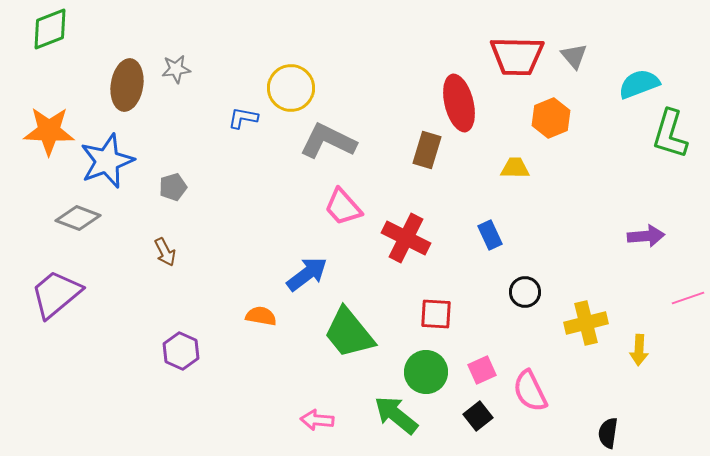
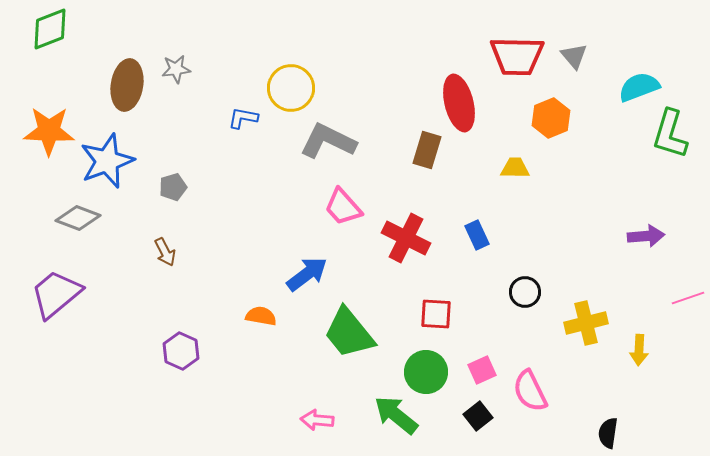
cyan semicircle: moved 3 px down
blue rectangle: moved 13 px left
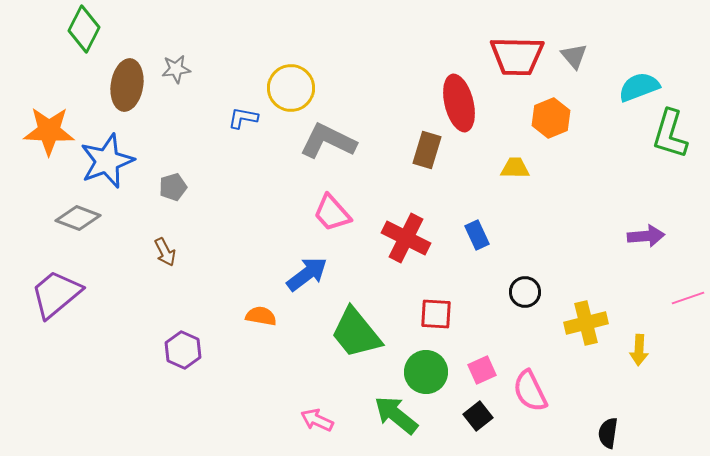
green diamond: moved 34 px right; rotated 42 degrees counterclockwise
pink trapezoid: moved 11 px left, 6 px down
green trapezoid: moved 7 px right
purple hexagon: moved 2 px right, 1 px up
pink arrow: rotated 20 degrees clockwise
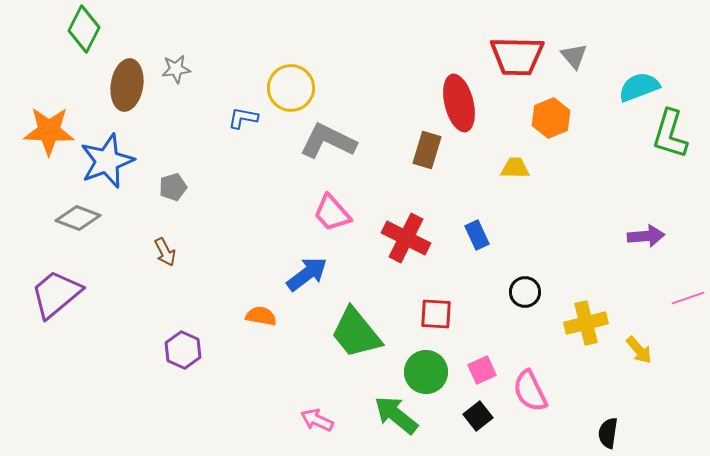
yellow arrow: rotated 44 degrees counterclockwise
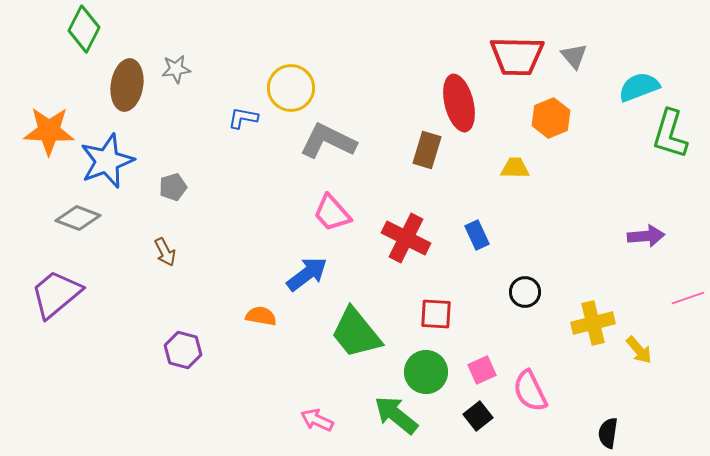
yellow cross: moved 7 px right
purple hexagon: rotated 9 degrees counterclockwise
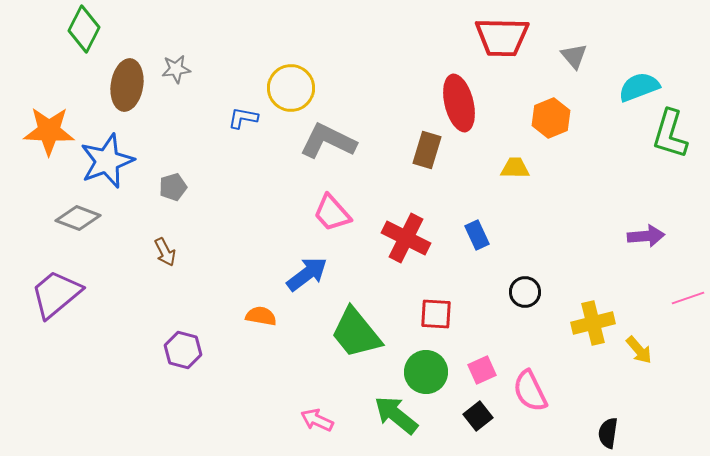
red trapezoid: moved 15 px left, 19 px up
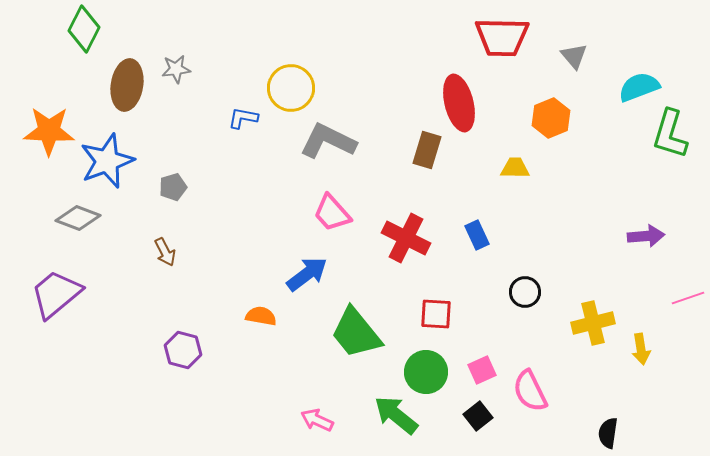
yellow arrow: moved 2 px right, 1 px up; rotated 32 degrees clockwise
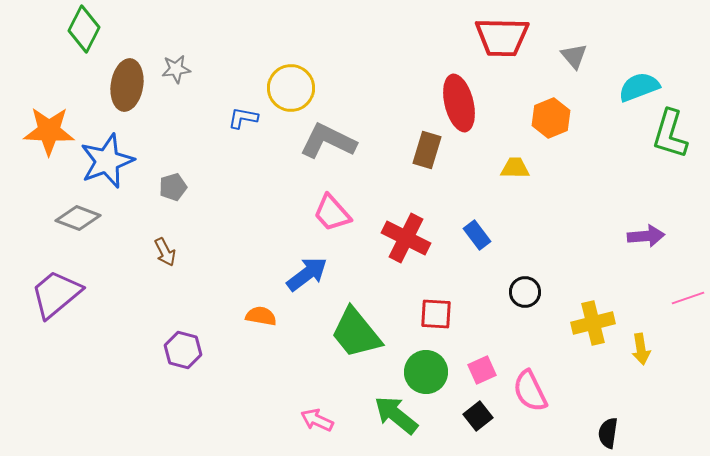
blue rectangle: rotated 12 degrees counterclockwise
